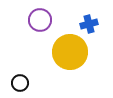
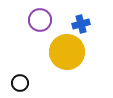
blue cross: moved 8 px left
yellow circle: moved 3 px left
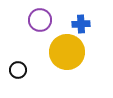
blue cross: rotated 12 degrees clockwise
black circle: moved 2 px left, 13 px up
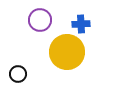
black circle: moved 4 px down
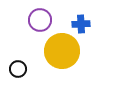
yellow circle: moved 5 px left, 1 px up
black circle: moved 5 px up
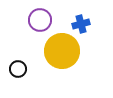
blue cross: rotated 12 degrees counterclockwise
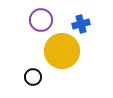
purple circle: moved 1 px right
black circle: moved 15 px right, 8 px down
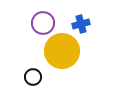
purple circle: moved 2 px right, 3 px down
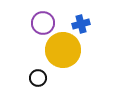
yellow circle: moved 1 px right, 1 px up
black circle: moved 5 px right, 1 px down
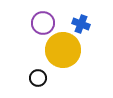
blue cross: rotated 36 degrees clockwise
